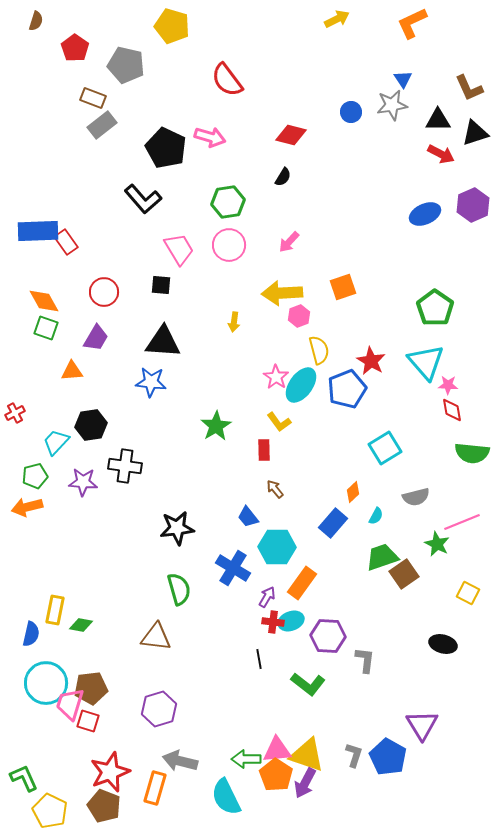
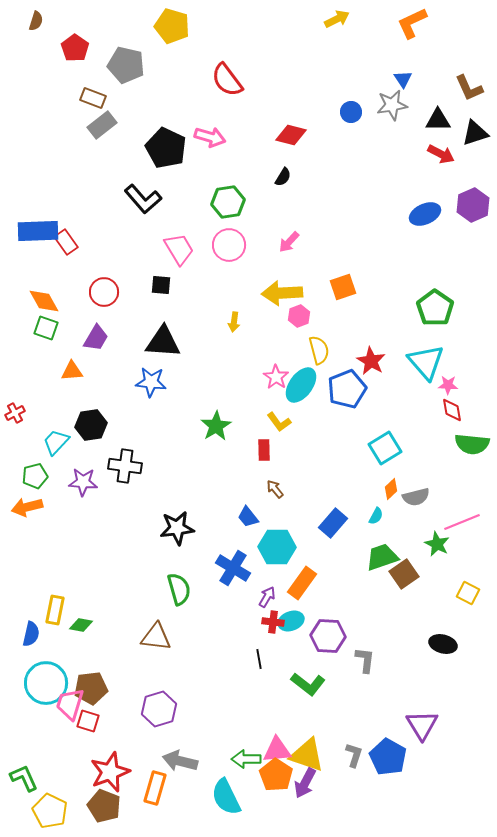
green semicircle at (472, 453): moved 9 px up
orange diamond at (353, 492): moved 38 px right, 3 px up
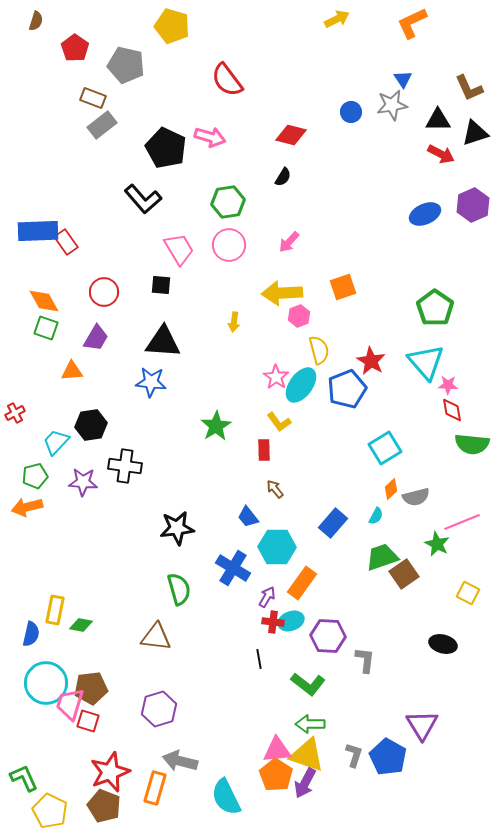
green arrow at (246, 759): moved 64 px right, 35 px up
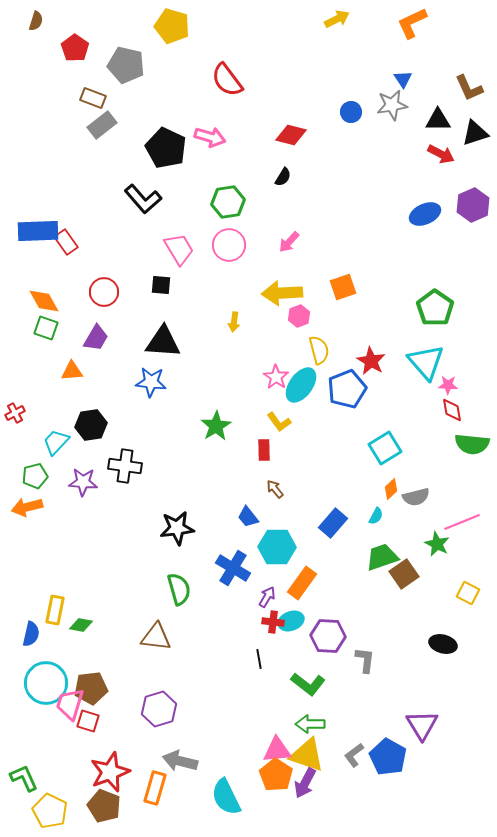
gray L-shape at (354, 755): rotated 145 degrees counterclockwise
